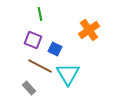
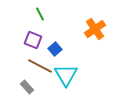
green line: rotated 16 degrees counterclockwise
orange cross: moved 6 px right, 1 px up
blue square: rotated 24 degrees clockwise
cyan triangle: moved 2 px left, 1 px down
gray rectangle: moved 2 px left, 1 px up
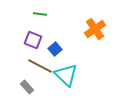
green line: rotated 56 degrees counterclockwise
cyan triangle: rotated 15 degrees counterclockwise
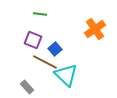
brown line: moved 5 px right, 4 px up
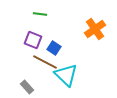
blue square: moved 1 px left, 1 px up; rotated 16 degrees counterclockwise
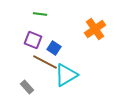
cyan triangle: rotated 45 degrees clockwise
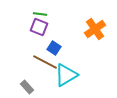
purple square: moved 6 px right, 13 px up
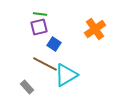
purple square: rotated 36 degrees counterclockwise
blue square: moved 4 px up
brown line: moved 2 px down
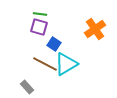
purple square: rotated 30 degrees clockwise
cyan triangle: moved 11 px up
